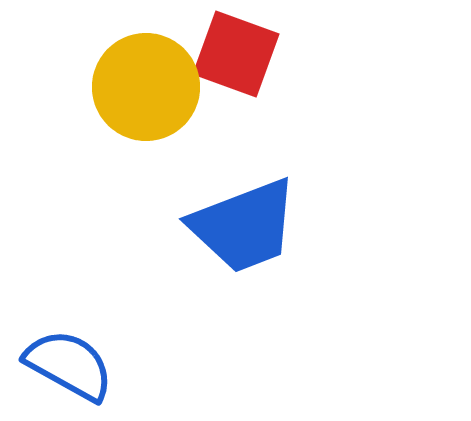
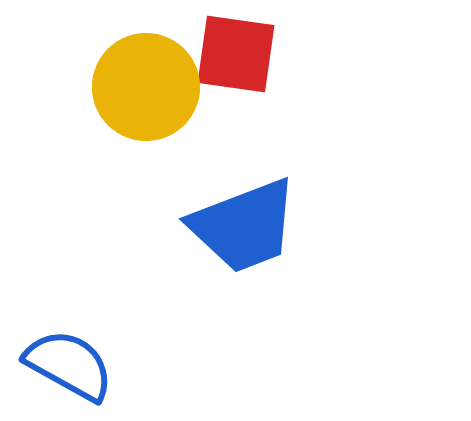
red square: rotated 12 degrees counterclockwise
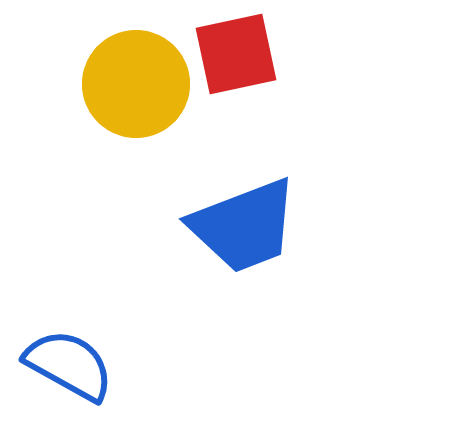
red square: rotated 20 degrees counterclockwise
yellow circle: moved 10 px left, 3 px up
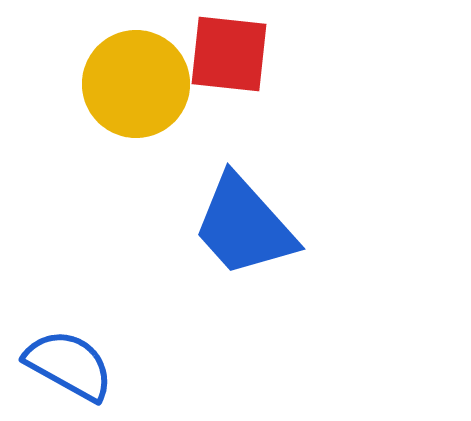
red square: moved 7 px left; rotated 18 degrees clockwise
blue trapezoid: rotated 69 degrees clockwise
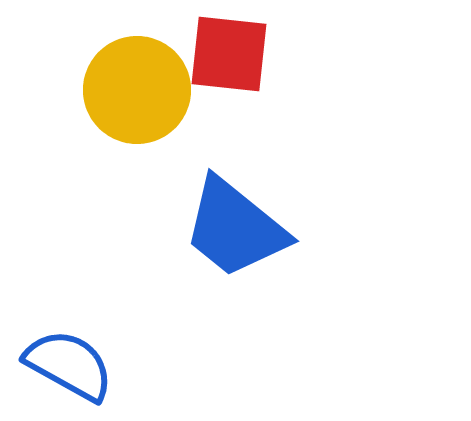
yellow circle: moved 1 px right, 6 px down
blue trapezoid: moved 9 px left, 2 px down; rotated 9 degrees counterclockwise
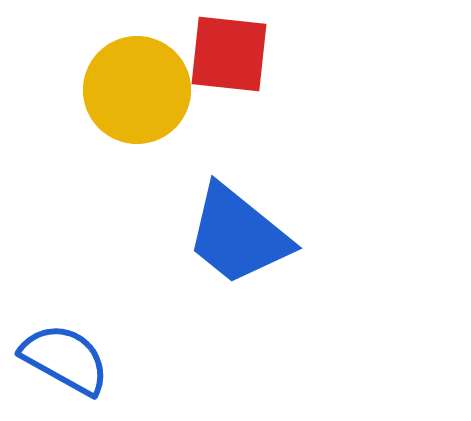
blue trapezoid: moved 3 px right, 7 px down
blue semicircle: moved 4 px left, 6 px up
